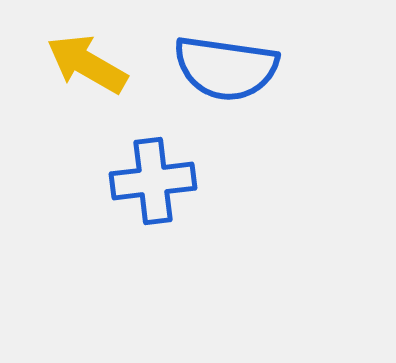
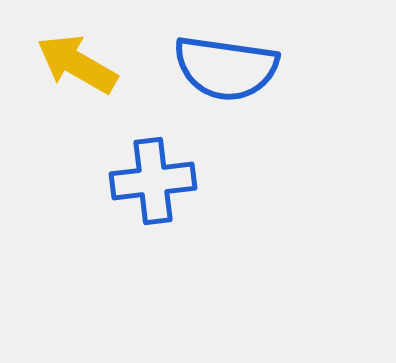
yellow arrow: moved 10 px left
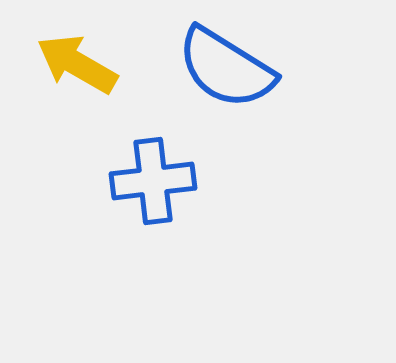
blue semicircle: rotated 24 degrees clockwise
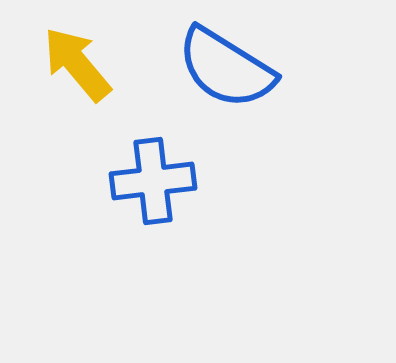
yellow arrow: rotated 20 degrees clockwise
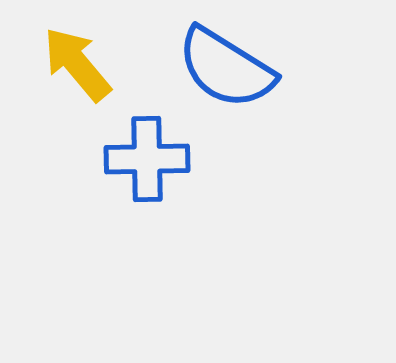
blue cross: moved 6 px left, 22 px up; rotated 6 degrees clockwise
